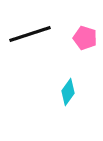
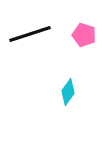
pink pentagon: moved 1 px left, 3 px up
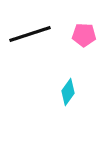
pink pentagon: rotated 15 degrees counterclockwise
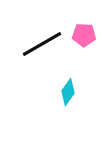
black line: moved 12 px right, 10 px down; rotated 12 degrees counterclockwise
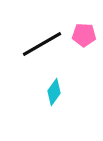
cyan diamond: moved 14 px left
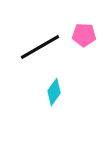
black line: moved 2 px left, 3 px down
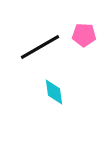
cyan diamond: rotated 44 degrees counterclockwise
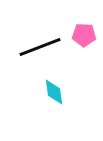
black line: rotated 9 degrees clockwise
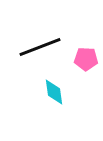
pink pentagon: moved 2 px right, 24 px down
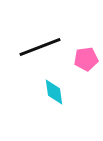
pink pentagon: rotated 10 degrees counterclockwise
